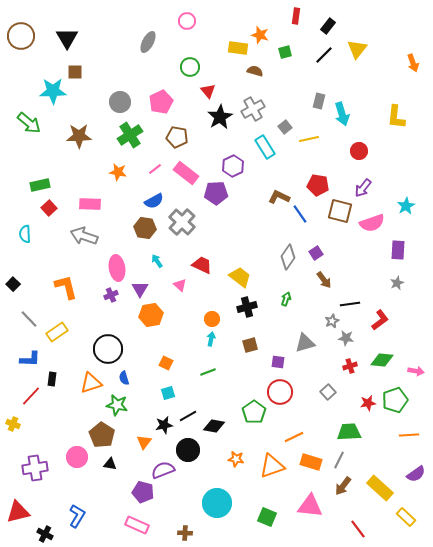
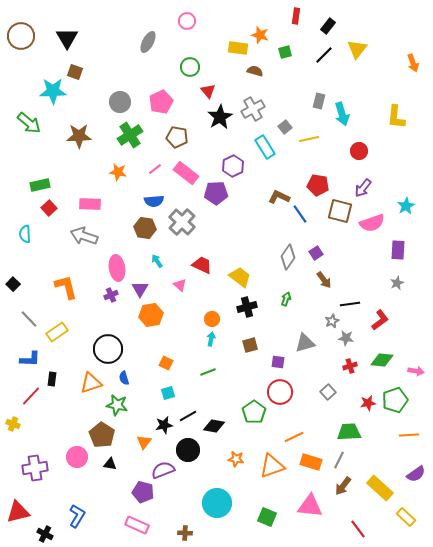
brown square at (75, 72): rotated 21 degrees clockwise
blue semicircle at (154, 201): rotated 24 degrees clockwise
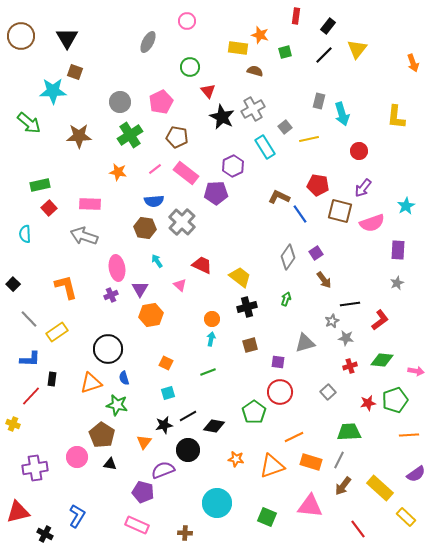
black star at (220, 117): moved 2 px right; rotated 15 degrees counterclockwise
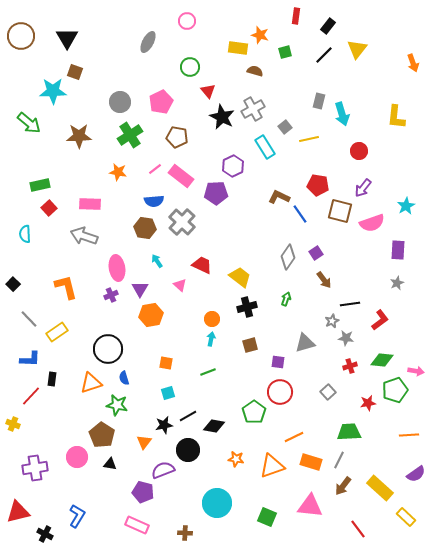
pink rectangle at (186, 173): moved 5 px left, 3 px down
orange square at (166, 363): rotated 16 degrees counterclockwise
green pentagon at (395, 400): moved 10 px up
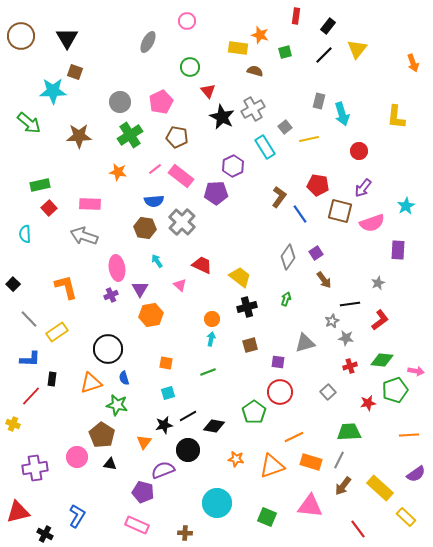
brown L-shape at (279, 197): rotated 100 degrees clockwise
gray star at (397, 283): moved 19 px left
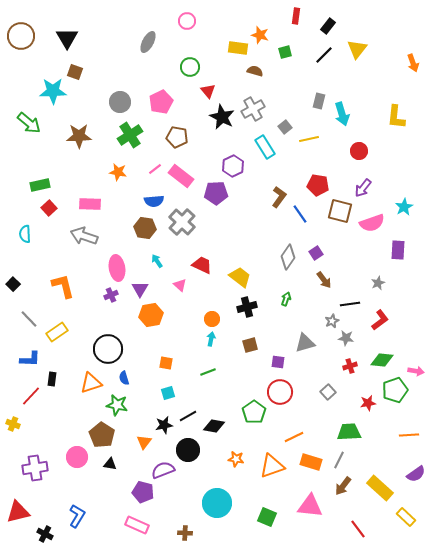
cyan star at (406, 206): moved 2 px left, 1 px down
orange L-shape at (66, 287): moved 3 px left, 1 px up
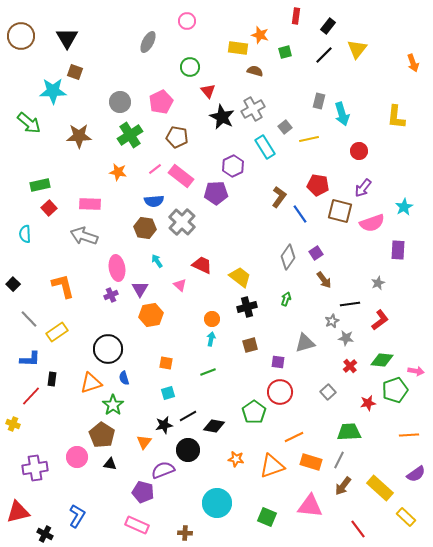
red cross at (350, 366): rotated 24 degrees counterclockwise
green star at (117, 405): moved 4 px left; rotated 25 degrees clockwise
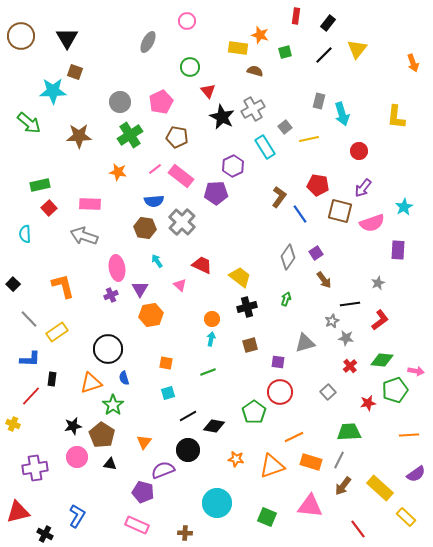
black rectangle at (328, 26): moved 3 px up
black star at (164, 425): moved 91 px left, 1 px down
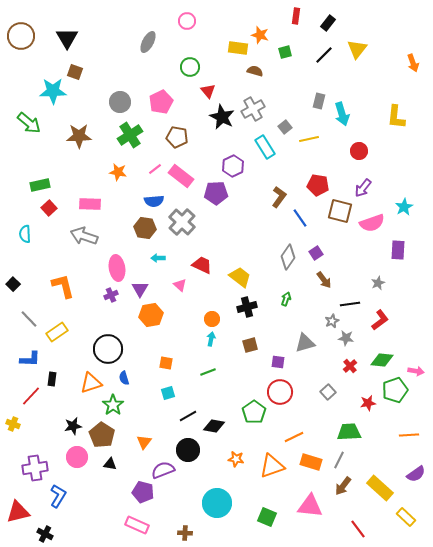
blue line at (300, 214): moved 4 px down
cyan arrow at (157, 261): moved 1 px right, 3 px up; rotated 56 degrees counterclockwise
blue L-shape at (77, 516): moved 19 px left, 20 px up
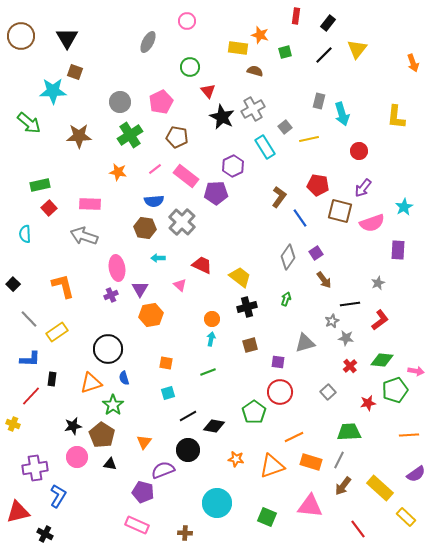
pink rectangle at (181, 176): moved 5 px right
